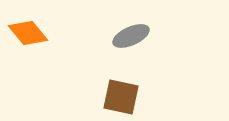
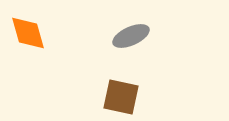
orange diamond: rotated 24 degrees clockwise
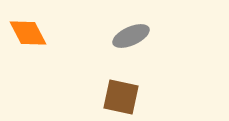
orange diamond: rotated 12 degrees counterclockwise
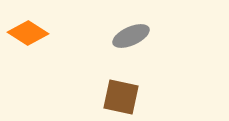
orange diamond: rotated 30 degrees counterclockwise
